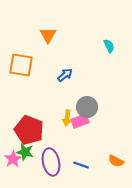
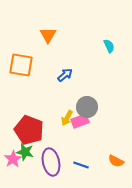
yellow arrow: rotated 21 degrees clockwise
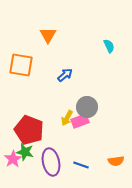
orange semicircle: rotated 35 degrees counterclockwise
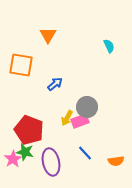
blue arrow: moved 10 px left, 9 px down
blue line: moved 4 px right, 12 px up; rotated 28 degrees clockwise
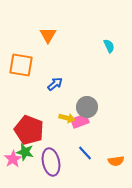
yellow arrow: rotated 105 degrees counterclockwise
